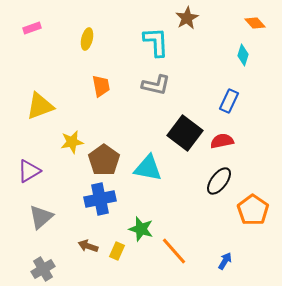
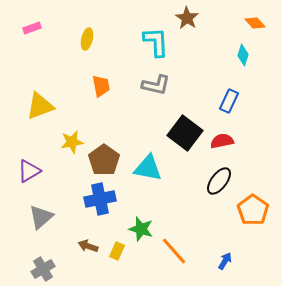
brown star: rotated 10 degrees counterclockwise
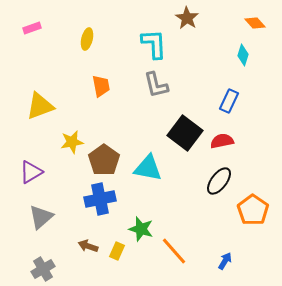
cyan L-shape: moved 2 px left, 2 px down
gray L-shape: rotated 64 degrees clockwise
purple triangle: moved 2 px right, 1 px down
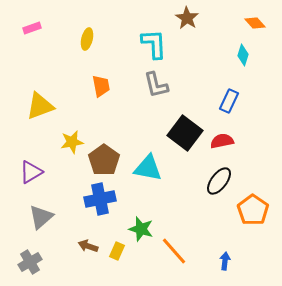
blue arrow: rotated 24 degrees counterclockwise
gray cross: moved 13 px left, 7 px up
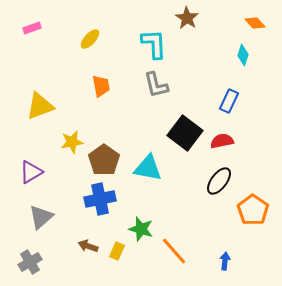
yellow ellipse: moved 3 px right; rotated 30 degrees clockwise
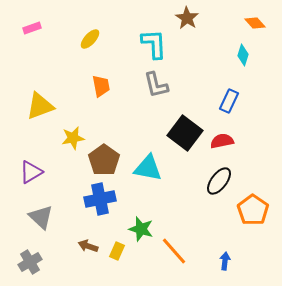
yellow star: moved 1 px right, 4 px up
gray triangle: rotated 36 degrees counterclockwise
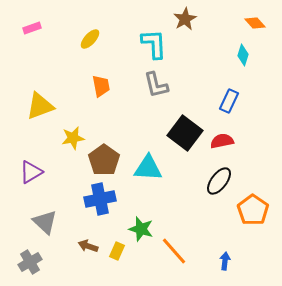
brown star: moved 2 px left, 1 px down; rotated 10 degrees clockwise
cyan triangle: rotated 8 degrees counterclockwise
gray triangle: moved 4 px right, 5 px down
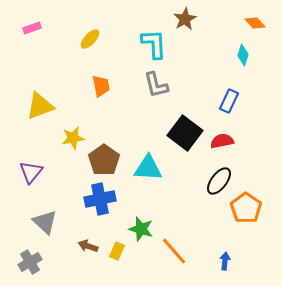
purple triangle: rotated 20 degrees counterclockwise
orange pentagon: moved 7 px left, 2 px up
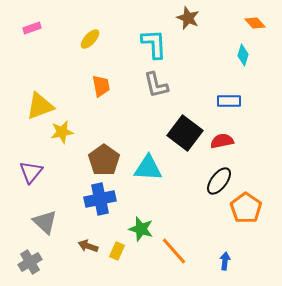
brown star: moved 3 px right, 1 px up; rotated 20 degrees counterclockwise
blue rectangle: rotated 65 degrees clockwise
yellow star: moved 11 px left, 6 px up
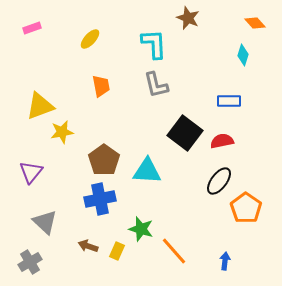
cyan triangle: moved 1 px left, 3 px down
